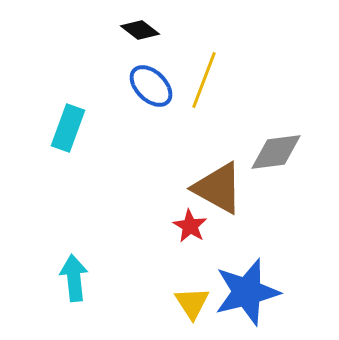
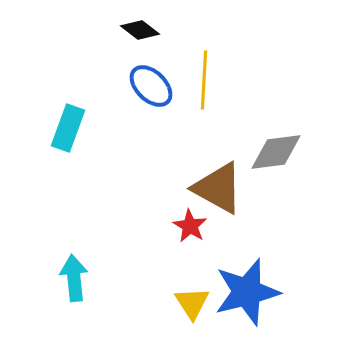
yellow line: rotated 18 degrees counterclockwise
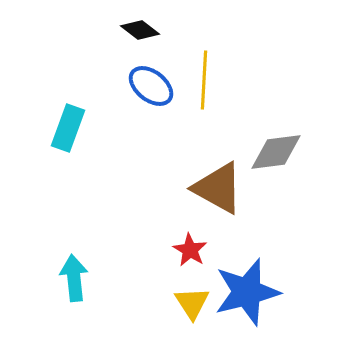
blue ellipse: rotated 6 degrees counterclockwise
red star: moved 24 px down
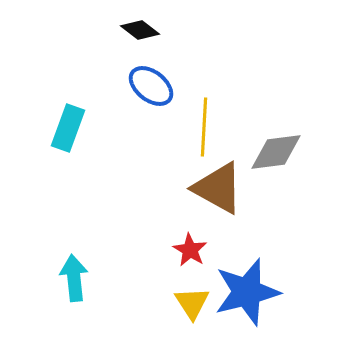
yellow line: moved 47 px down
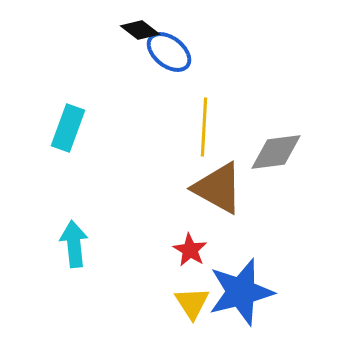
blue ellipse: moved 18 px right, 34 px up
cyan arrow: moved 34 px up
blue star: moved 6 px left
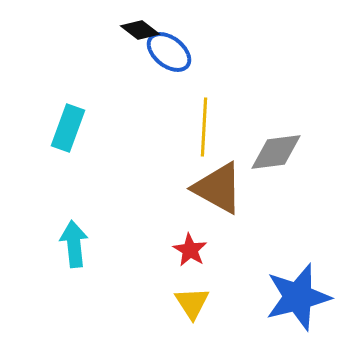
blue star: moved 57 px right, 5 px down
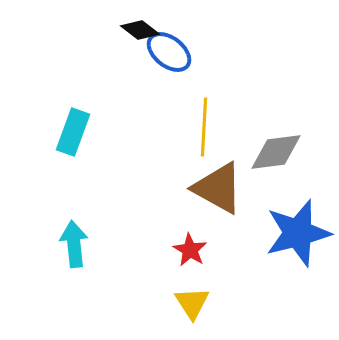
cyan rectangle: moved 5 px right, 4 px down
blue star: moved 64 px up
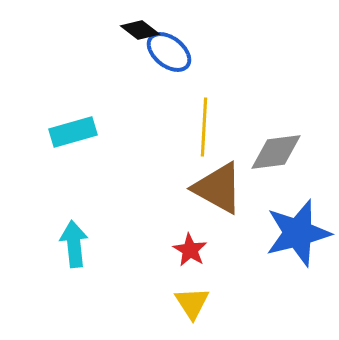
cyan rectangle: rotated 54 degrees clockwise
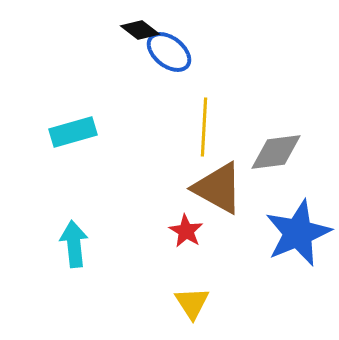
blue star: rotated 8 degrees counterclockwise
red star: moved 4 px left, 19 px up
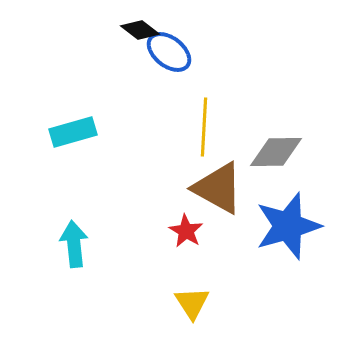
gray diamond: rotated 6 degrees clockwise
blue star: moved 10 px left, 7 px up; rotated 6 degrees clockwise
